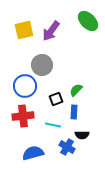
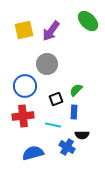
gray circle: moved 5 px right, 1 px up
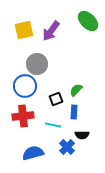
gray circle: moved 10 px left
blue cross: rotated 14 degrees clockwise
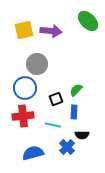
purple arrow: rotated 120 degrees counterclockwise
blue circle: moved 2 px down
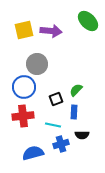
blue circle: moved 1 px left, 1 px up
blue cross: moved 6 px left, 3 px up; rotated 28 degrees clockwise
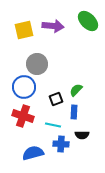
purple arrow: moved 2 px right, 5 px up
red cross: rotated 25 degrees clockwise
blue cross: rotated 21 degrees clockwise
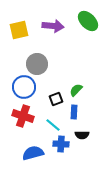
yellow square: moved 5 px left
cyan line: rotated 28 degrees clockwise
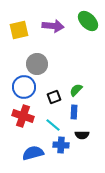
black square: moved 2 px left, 2 px up
blue cross: moved 1 px down
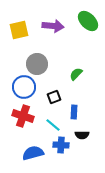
green semicircle: moved 16 px up
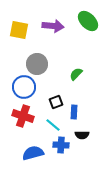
yellow square: rotated 24 degrees clockwise
black square: moved 2 px right, 5 px down
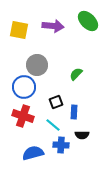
gray circle: moved 1 px down
